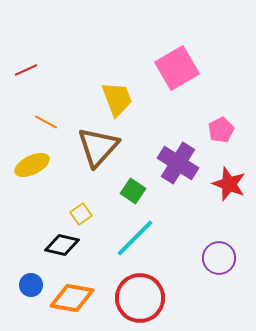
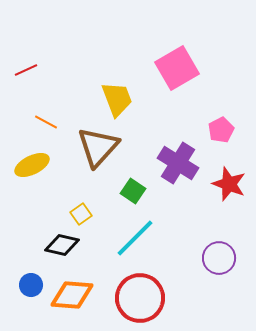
orange diamond: moved 3 px up; rotated 6 degrees counterclockwise
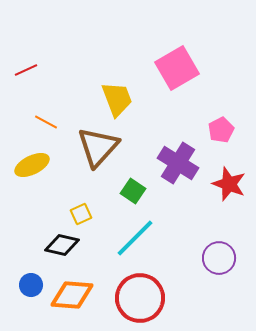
yellow square: rotated 10 degrees clockwise
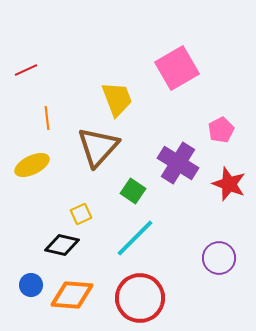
orange line: moved 1 px right, 4 px up; rotated 55 degrees clockwise
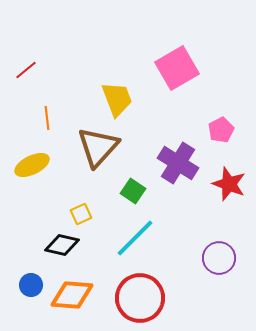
red line: rotated 15 degrees counterclockwise
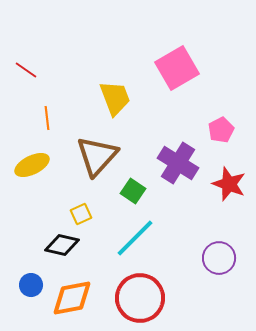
red line: rotated 75 degrees clockwise
yellow trapezoid: moved 2 px left, 1 px up
brown triangle: moved 1 px left, 9 px down
orange diamond: moved 3 px down; rotated 15 degrees counterclockwise
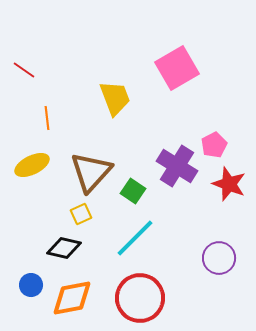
red line: moved 2 px left
pink pentagon: moved 7 px left, 15 px down
brown triangle: moved 6 px left, 16 px down
purple cross: moved 1 px left, 3 px down
black diamond: moved 2 px right, 3 px down
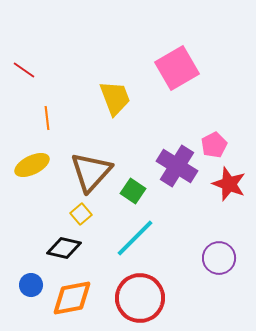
yellow square: rotated 15 degrees counterclockwise
